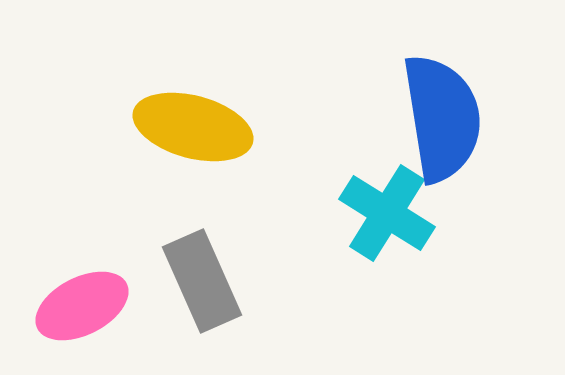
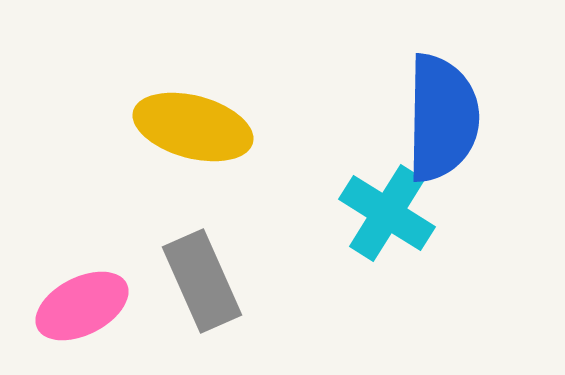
blue semicircle: rotated 10 degrees clockwise
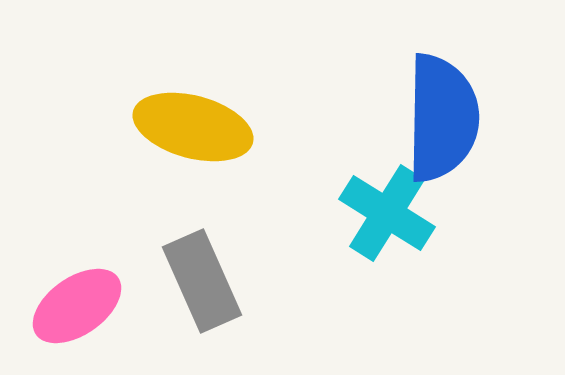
pink ellipse: moved 5 px left; rotated 8 degrees counterclockwise
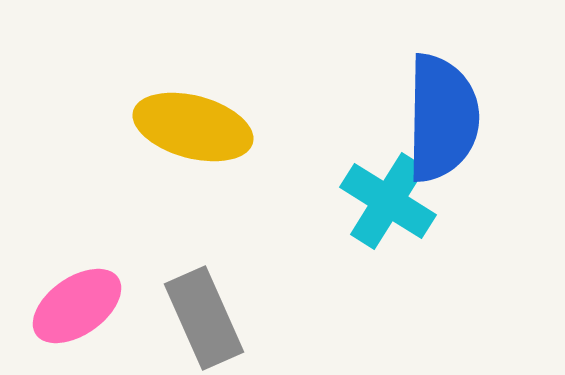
cyan cross: moved 1 px right, 12 px up
gray rectangle: moved 2 px right, 37 px down
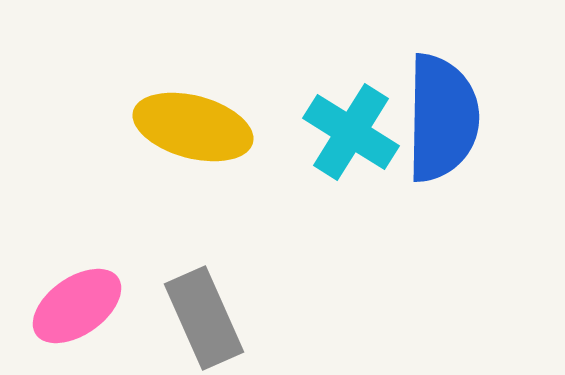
cyan cross: moved 37 px left, 69 px up
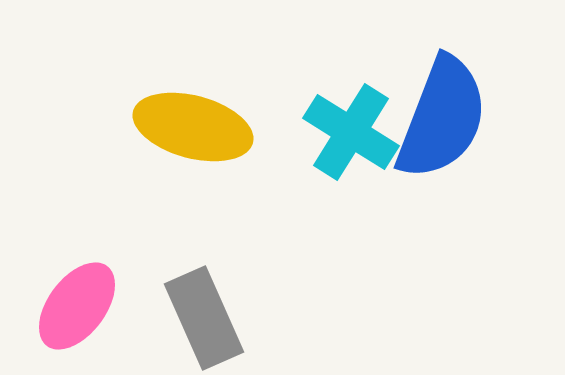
blue semicircle: rotated 20 degrees clockwise
pink ellipse: rotated 18 degrees counterclockwise
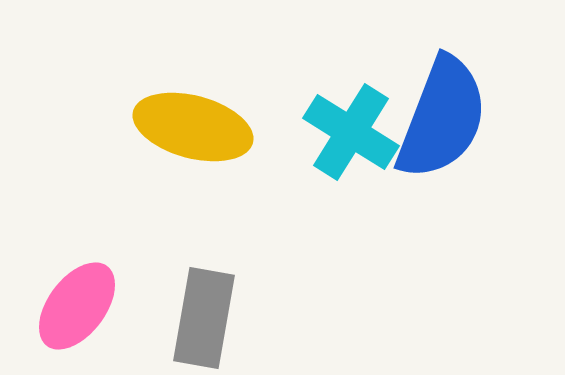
gray rectangle: rotated 34 degrees clockwise
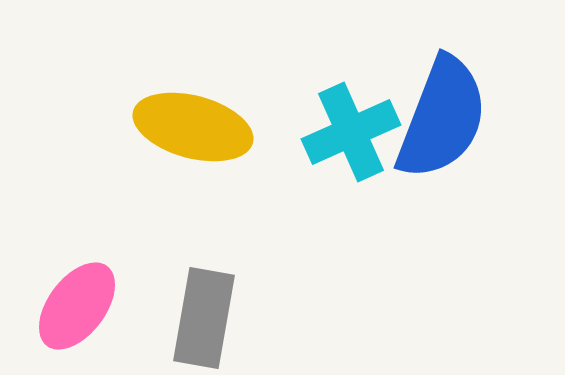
cyan cross: rotated 34 degrees clockwise
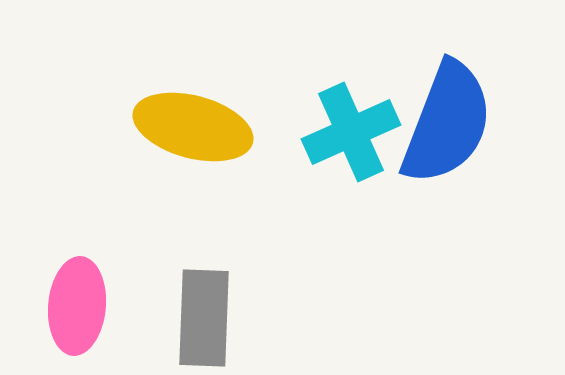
blue semicircle: moved 5 px right, 5 px down
pink ellipse: rotated 32 degrees counterclockwise
gray rectangle: rotated 8 degrees counterclockwise
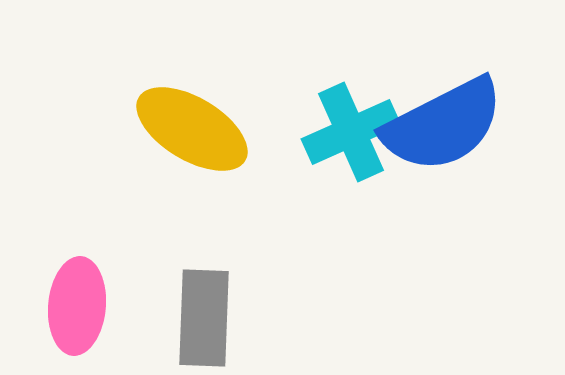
blue semicircle: moved 4 px left, 2 px down; rotated 42 degrees clockwise
yellow ellipse: moved 1 px left, 2 px down; rotated 16 degrees clockwise
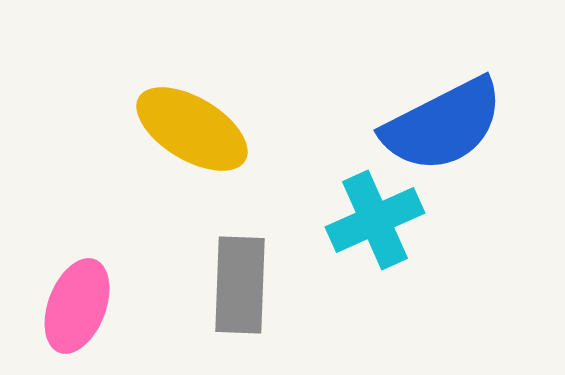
cyan cross: moved 24 px right, 88 px down
pink ellipse: rotated 16 degrees clockwise
gray rectangle: moved 36 px right, 33 px up
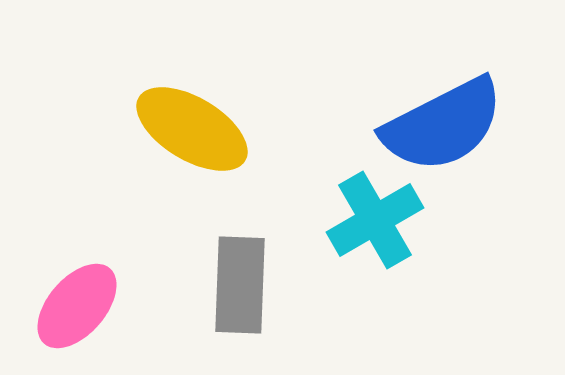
cyan cross: rotated 6 degrees counterclockwise
pink ellipse: rotated 20 degrees clockwise
